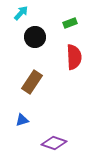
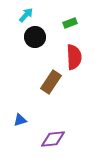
cyan arrow: moved 5 px right, 2 px down
brown rectangle: moved 19 px right
blue triangle: moved 2 px left
purple diamond: moved 1 px left, 4 px up; rotated 25 degrees counterclockwise
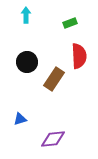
cyan arrow: rotated 42 degrees counterclockwise
black circle: moved 8 px left, 25 px down
red semicircle: moved 5 px right, 1 px up
brown rectangle: moved 3 px right, 3 px up
blue triangle: moved 1 px up
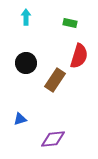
cyan arrow: moved 2 px down
green rectangle: rotated 32 degrees clockwise
red semicircle: rotated 20 degrees clockwise
black circle: moved 1 px left, 1 px down
brown rectangle: moved 1 px right, 1 px down
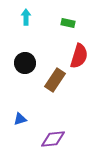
green rectangle: moved 2 px left
black circle: moved 1 px left
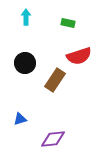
red semicircle: rotated 55 degrees clockwise
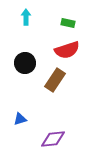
red semicircle: moved 12 px left, 6 px up
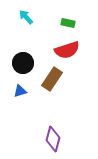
cyan arrow: rotated 42 degrees counterclockwise
black circle: moved 2 px left
brown rectangle: moved 3 px left, 1 px up
blue triangle: moved 28 px up
purple diamond: rotated 70 degrees counterclockwise
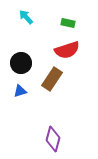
black circle: moved 2 px left
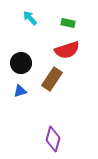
cyan arrow: moved 4 px right, 1 px down
